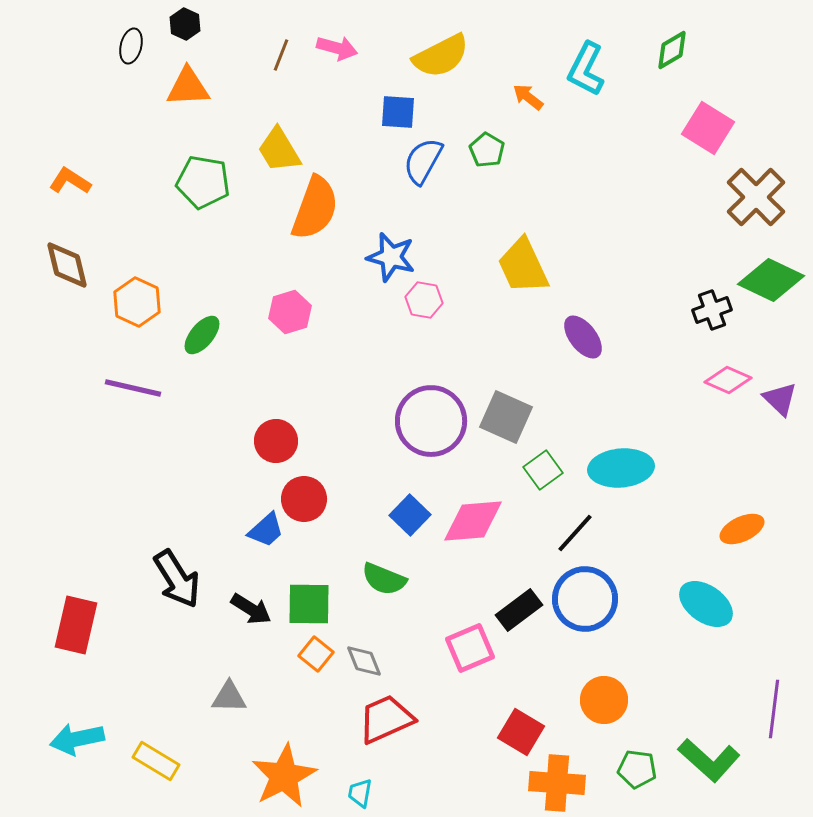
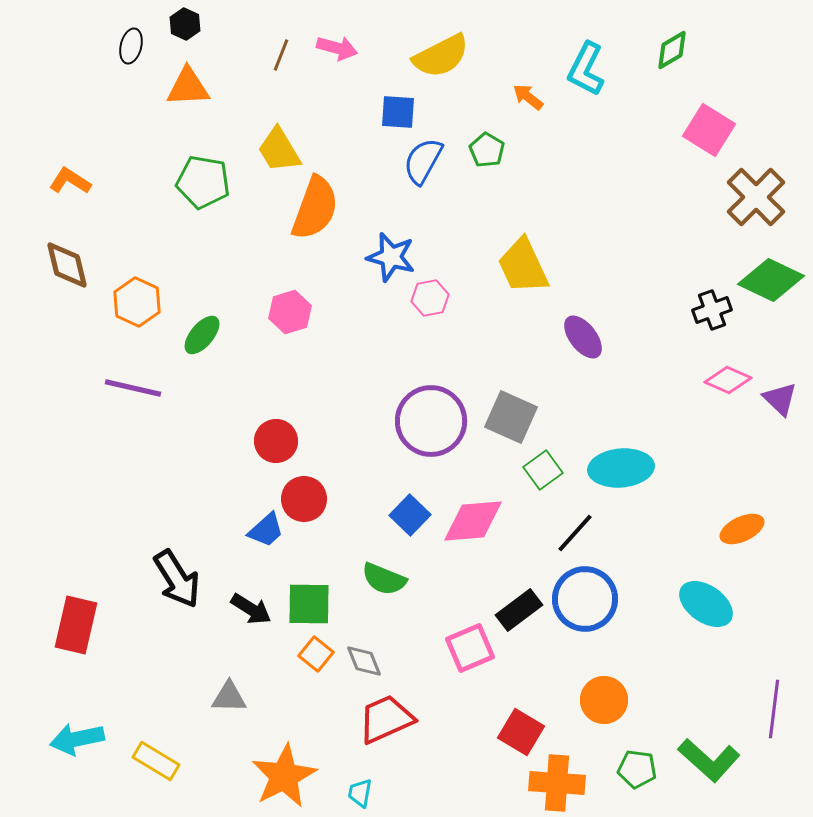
pink square at (708, 128): moved 1 px right, 2 px down
pink hexagon at (424, 300): moved 6 px right, 2 px up; rotated 21 degrees counterclockwise
gray square at (506, 417): moved 5 px right
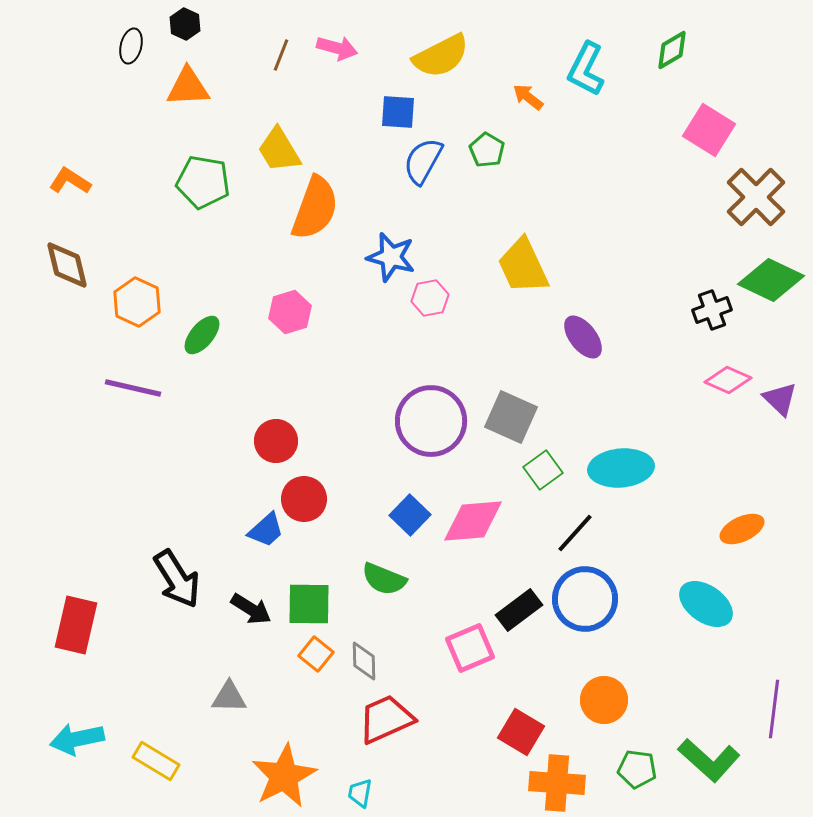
gray diamond at (364, 661): rotated 21 degrees clockwise
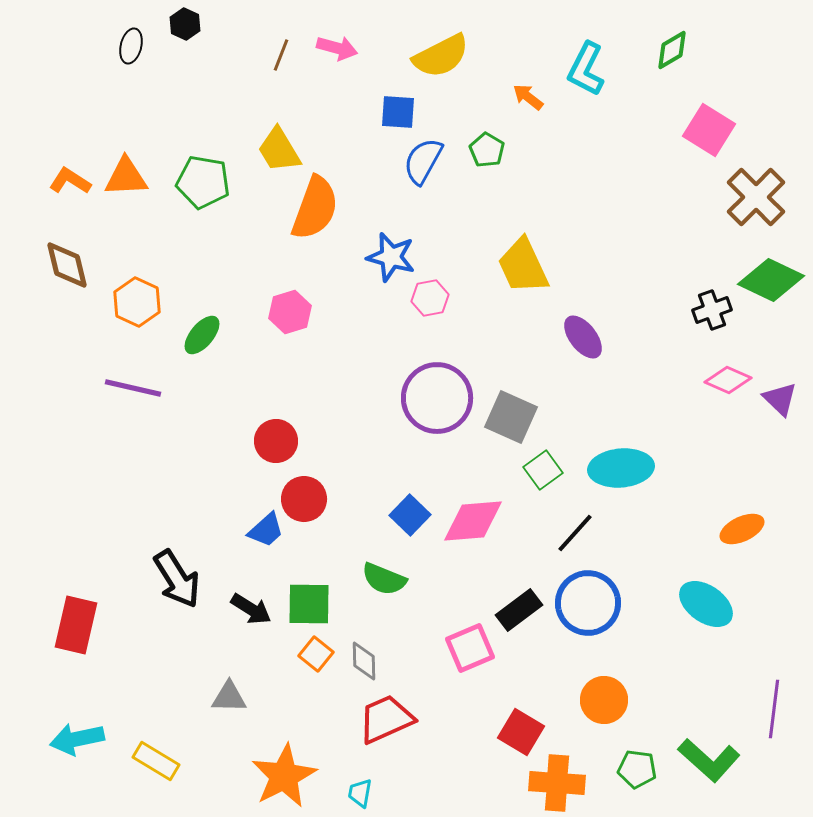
orange triangle at (188, 87): moved 62 px left, 90 px down
purple circle at (431, 421): moved 6 px right, 23 px up
blue circle at (585, 599): moved 3 px right, 4 px down
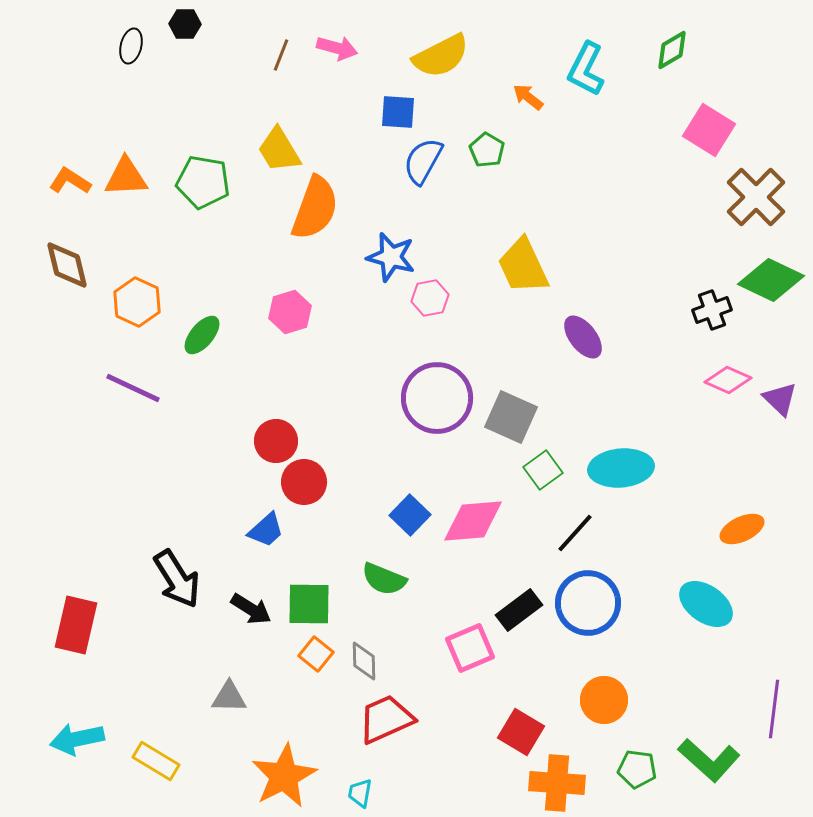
black hexagon at (185, 24): rotated 24 degrees counterclockwise
purple line at (133, 388): rotated 12 degrees clockwise
red circle at (304, 499): moved 17 px up
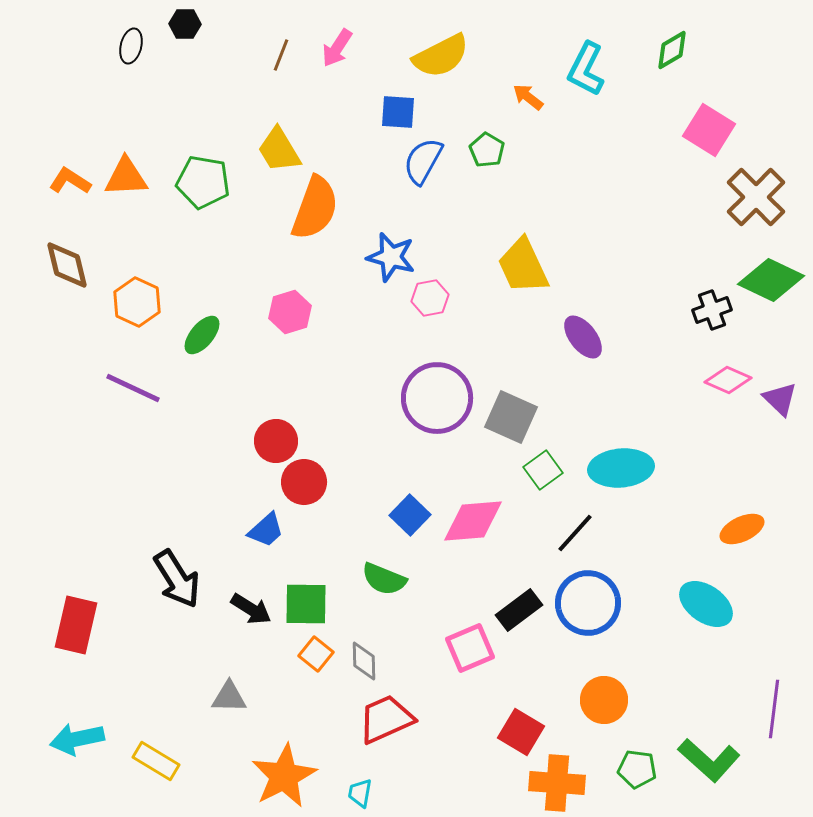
pink arrow at (337, 48): rotated 108 degrees clockwise
green square at (309, 604): moved 3 px left
